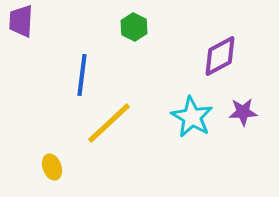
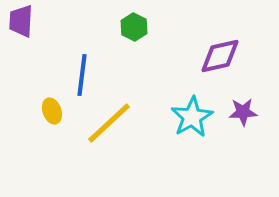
purple diamond: rotated 15 degrees clockwise
cyan star: rotated 12 degrees clockwise
yellow ellipse: moved 56 px up
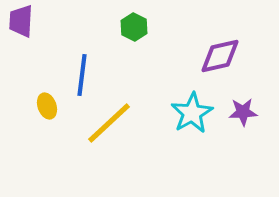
yellow ellipse: moved 5 px left, 5 px up
cyan star: moved 4 px up
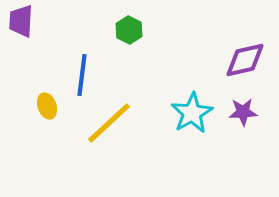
green hexagon: moved 5 px left, 3 px down
purple diamond: moved 25 px right, 4 px down
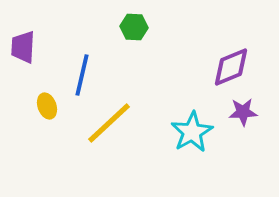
purple trapezoid: moved 2 px right, 26 px down
green hexagon: moved 5 px right, 3 px up; rotated 24 degrees counterclockwise
purple diamond: moved 14 px left, 7 px down; rotated 9 degrees counterclockwise
blue line: rotated 6 degrees clockwise
cyan star: moved 19 px down
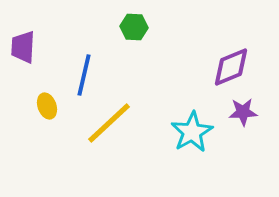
blue line: moved 2 px right
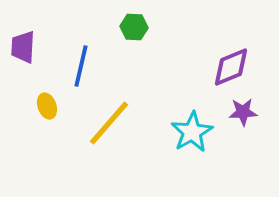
blue line: moved 3 px left, 9 px up
yellow line: rotated 6 degrees counterclockwise
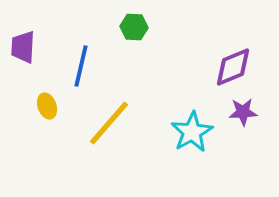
purple diamond: moved 2 px right
